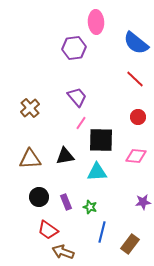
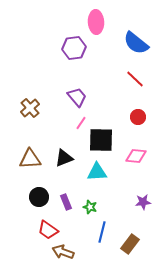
black triangle: moved 1 px left, 2 px down; rotated 12 degrees counterclockwise
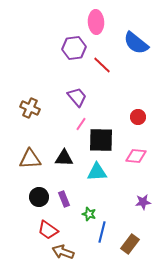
red line: moved 33 px left, 14 px up
brown cross: rotated 24 degrees counterclockwise
pink line: moved 1 px down
black triangle: rotated 24 degrees clockwise
purple rectangle: moved 2 px left, 3 px up
green star: moved 1 px left, 7 px down
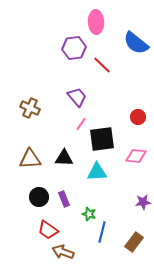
black square: moved 1 px right, 1 px up; rotated 8 degrees counterclockwise
brown rectangle: moved 4 px right, 2 px up
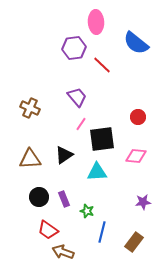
black triangle: moved 3 px up; rotated 36 degrees counterclockwise
green star: moved 2 px left, 3 px up
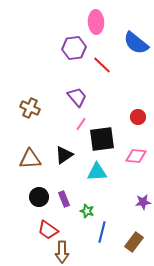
brown arrow: moved 1 px left; rotated 110 degrees counterclockwise
